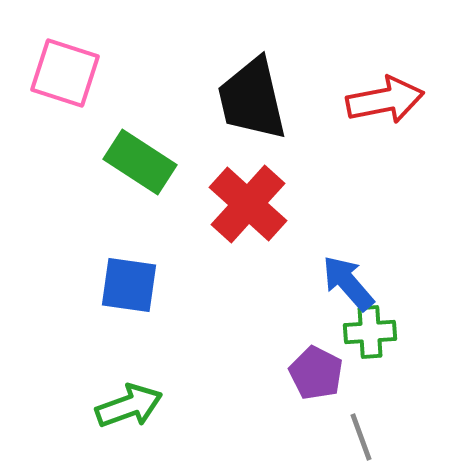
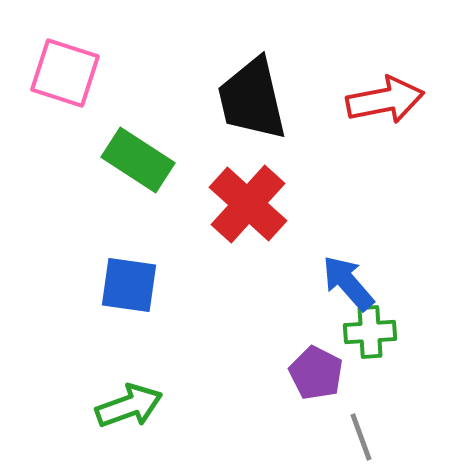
green rectangle: moved 2 px left, 2 px up
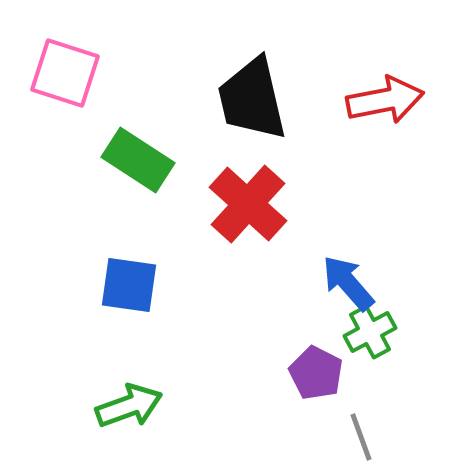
green cross: rotated 24 degrees counterclockwise
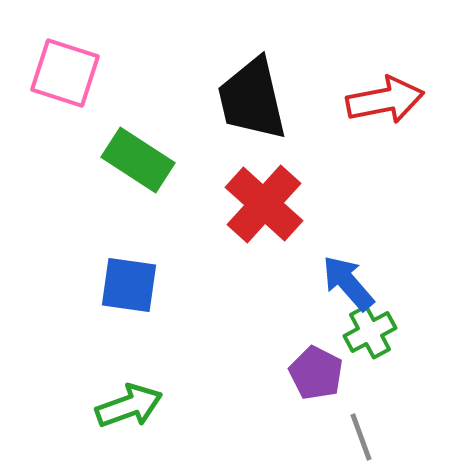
red cross: moved 16 px right
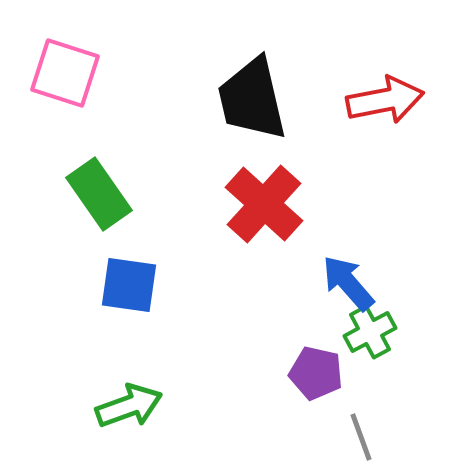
green rectangle: moved 39 px left, 34 px down; rotated 22 degrees clockwise
purple pentagon: rotated 14 degrees counterclockwise
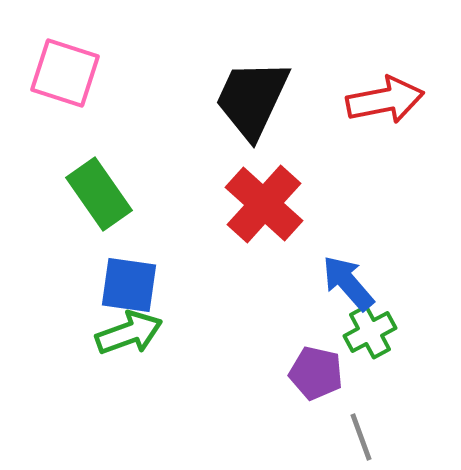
black trapezoid: rotated 38 degrees clockwise
green arrow: moved 73 px up
